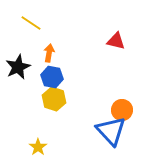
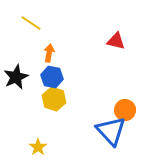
black star: moved 2 px left, 10 px down
orange circle: moved 3 px right
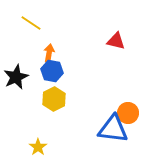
blue hexagon: moved 6 px up
yellow hexagon: rotated 15 degrees clockwise
orange circle: moved 3 px right, 3 px down
blue triangle: moved 2 px right, 2 px up; rotated 40 degrees counterclockwise
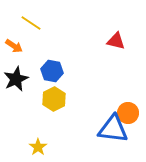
orange arrow: moved 35 px left, 7 px up; rotated 114 degrees clockwise
black star: moved 2 px down
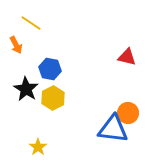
red triangle: moved 11 px right, 16 px down
orange arrow: moved 2 px right, 1 px up; rotated 30 degrees clockwise
blue hexagon: moved 2 px left, 2 px up
black star: moved 10 px right, 10 px down; rotated 15 degrees counterclockwise
yellow hexagon: moved 1 px left, 1 px up
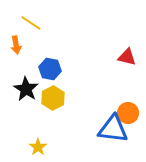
orange arrow: rotated 18 degrees clockwise
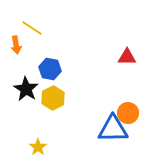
yellow line: moved 1 px right, 5 px down
red triangle: rotated 12 degrees counterclockwise
blue triangle: rotated 8 degrees counterclockwise
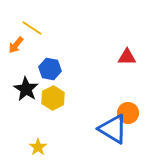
orange arrow: rotated 48 degrees clockwise
blue triangle: rotated 32 degrees clockwise
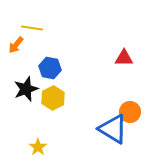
yellow line: rotated 25 degrees counterclockwise
red triangle: moved 3 px left, 1 px down
blue hexagon: moved 1 px up
black star: rotated 20 degrees clockwise
orange circle: moved 2 px right, 1 px up
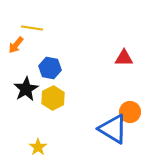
black star: rotated 10 degrees counterclockwise
